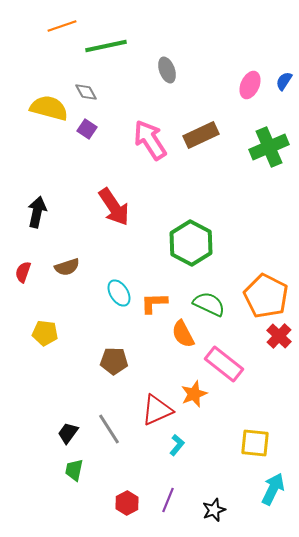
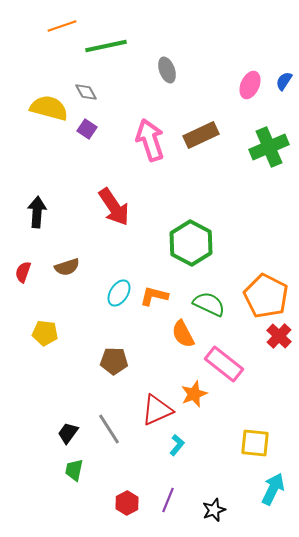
pink arrow: rotated 15 degrees clockwise
black arrow: rotated 8 degrees counterclockwise
cyan ellipse: rotated 64 degrees clockwise
orange L-shape: moved 7 px up; rotated 16 degrees clockwise
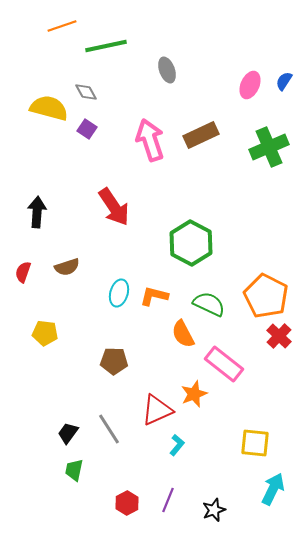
cyan ellipse: rotated 16 degrees counterclockwise
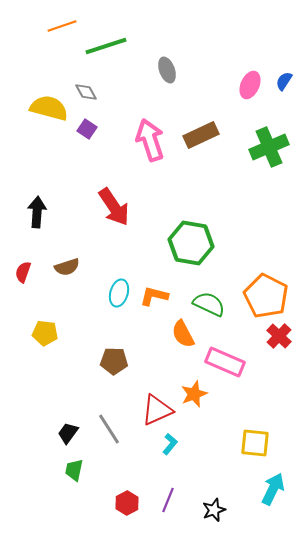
green line: rotated 6 degrees counterclockwise
green hexagon: rotated 18 degrees counterclockwise
pink rectangle: moved 1 px right, 2 px up; rotated 15 degrees counterclockwise
cyan L-shape: moved 7 px left, 1 px up
